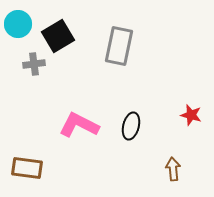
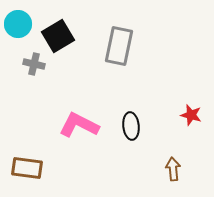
gray cross: rotated 20 degrees clockwise
black ellipse: rotated 20 degrees counterclockwise
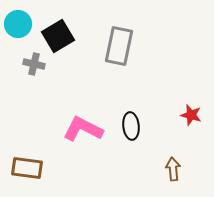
pink L-shape: moved 4 px right, 4 px down
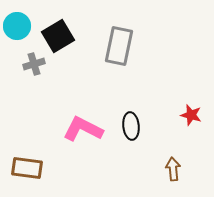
cyan circle: moved 1 px left, 2 px down
gray cross: rotated 30 degrees counterclockwise
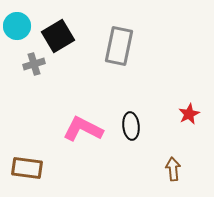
red star: moved 2 px left, 1 px up; rotated 30 degrees clockwise
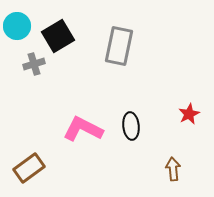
brown rectangle: moved 2 px right; rotated 44 degrees counterclockwise
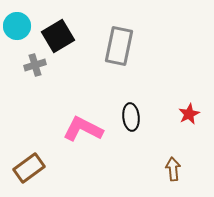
gray cross: moved 1 px right, 1 px down
black ellipse: moved 9 px up
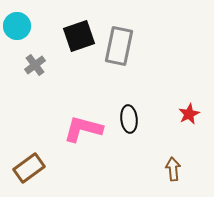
black square: moved 21 px right; rotated 12 degrees clockwise
gray cross: rotated 20 degrees counterclockwise
black ellipse: moved 2 px left, 2 px down
pink L-shape: rotated 12 degrees counterclockwise
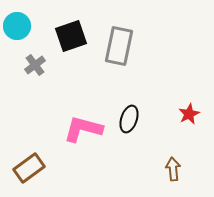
black square: moved 8 px left
black ellipse: rotated 24 degrees clockwise
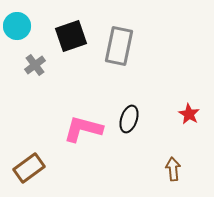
red star: rotated 15 degrees counterclockwise
